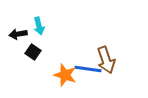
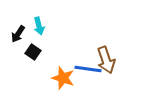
black arrow: rotated 48 degrees counterclockwise
orange star: moved 2 px left, 3 px down
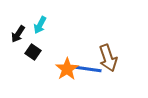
cyan arrow: moved 1 px right, 1 px up; rotated 42 degrees clockwise
brown arrow: moved 2 px right, 2 px up
orange star: moved 4 px right, 9 px up; rotated 20 degrees clockwise
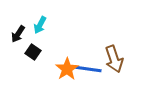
brown arrow: moved 6 px right, 1 px down
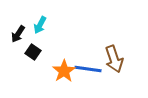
orange star: moved 3 px left, 2 px down
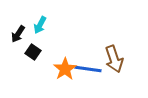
orange star: moved 1 px right, 2 px up
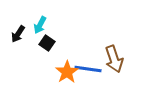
black square: moved 14 px right, 9 px up
orange star: moved 2 px right, 3 px down
